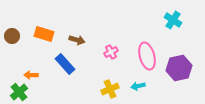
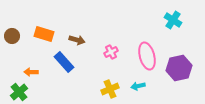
blue rectangle: moved 1 px left, 2 px up
orange arrow: moved 3 px up
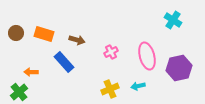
brown circle: moved 4 px right, 3 px up
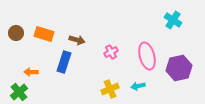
blue rectangle: rotated 60 degrees clockwise
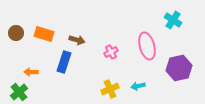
pink ellipse: moved 10 px up
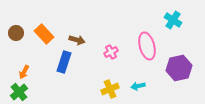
orange rectangle: rotated 30 degrees clockwise
orange arrow: moved 7 px left; rotated 64 degrees counterclockwise
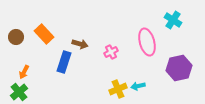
brown circle: moved 4 px down
brown arrow: moved 3 px right, 4 px down
pink ellipse: moved 4 px up
yellow cross: moved 8 px right
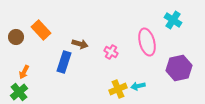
orange rectangle: moved 3 px left, 4 px up
pink cross: rotated 32 degrees counterclockwise
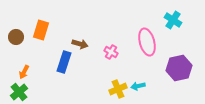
orange rectangle: rotated 60 degrees clockwise
